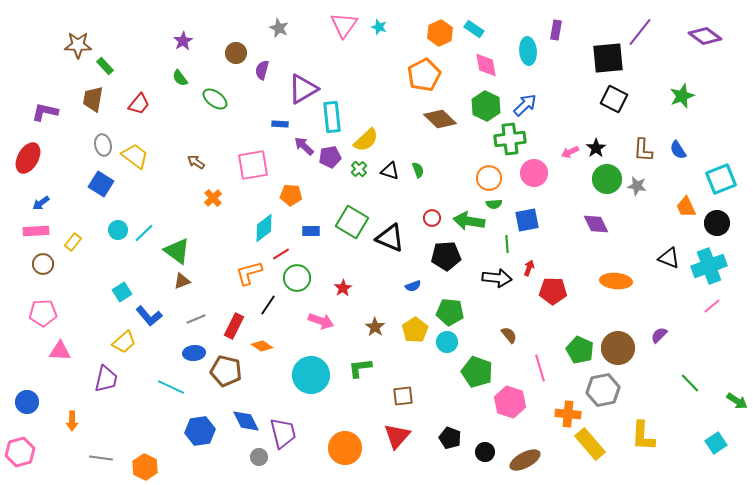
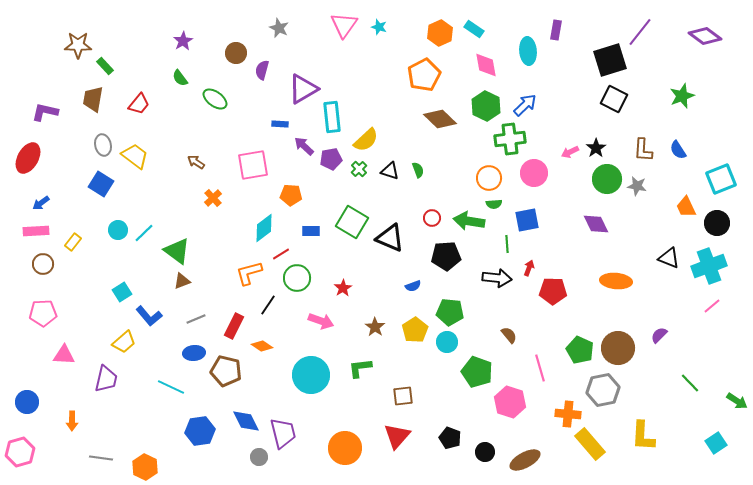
black square at (608, 58): moved 2 px right, 2 px down; rotated 12 degrees counterclockwise
purple pentagon at (330, 157): moved 1 px right, 2 px down
pink triangle at (60, 351): moved 4 px right, 4 px down
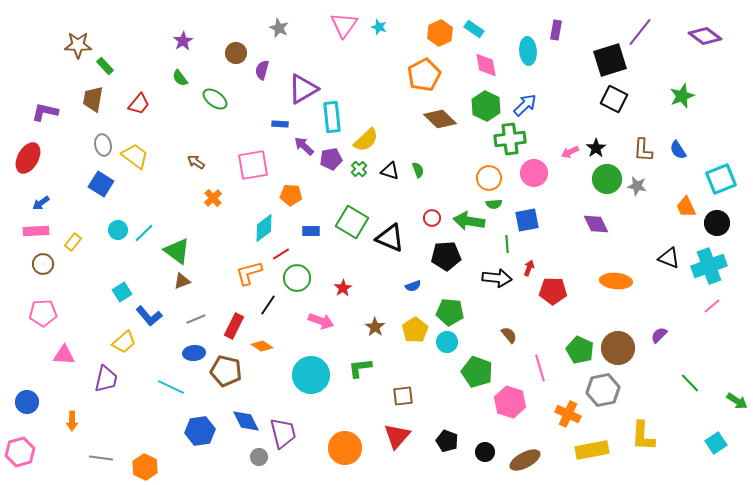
orange cross at (568, 414): rotated 20 degrees clockwise
black pentagon at (450, 438): moved 3 px left, 3 px down
yellow rectangle at (590, 444): moved 2 px right, 6 px down; rotated 60 degrees counterclockwise
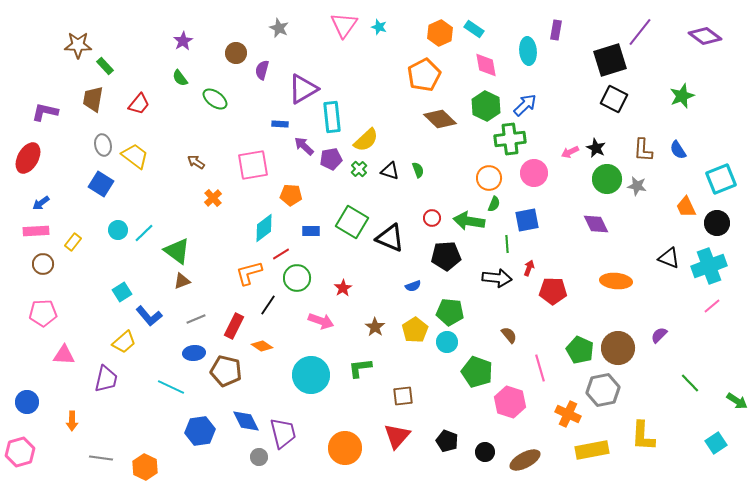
black star at (596, 148): rotated 12 degrees counterclockwise
green semicircle at (494, 204): rotated 63 degrees counterclockwise
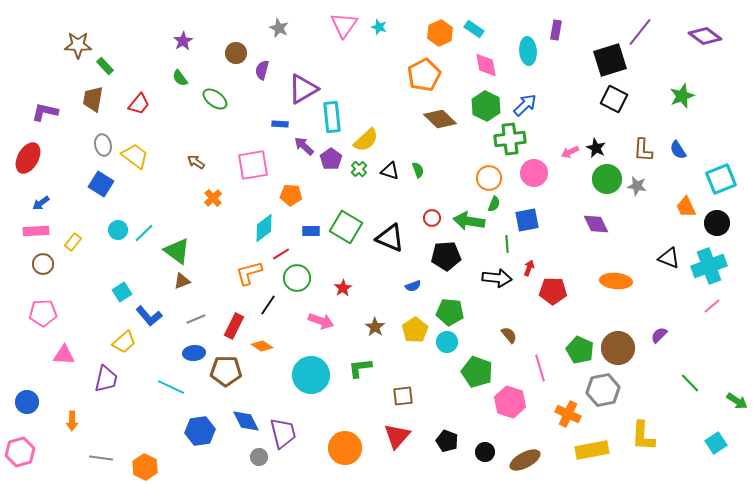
purple pentagon at (331, 159): rotated 25 degrees counterclockwise
green square at (352, 222): moved 6 px left, 5 px down
brown pentagon at (226, 371): rotated 12 degrees counterclockwise
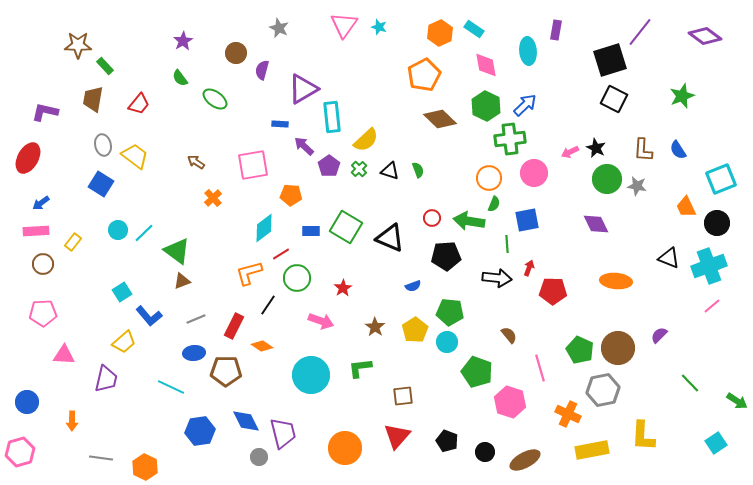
purple pentagon at (331, 159): moved 2 px left, 7 px down
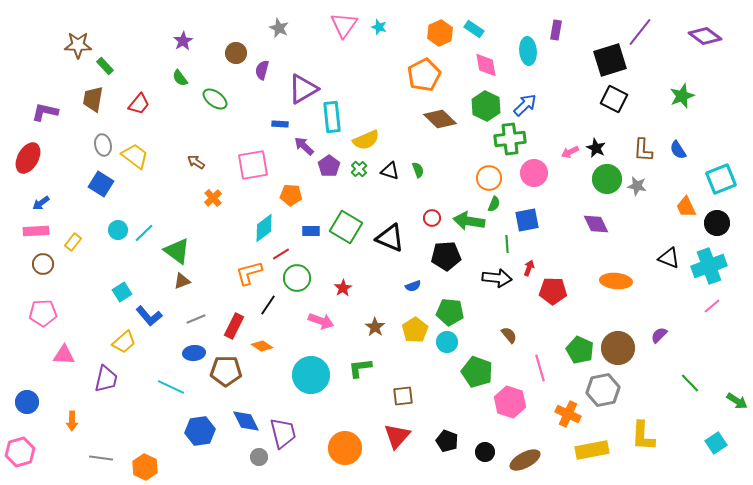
yellow semicircle at (366, 140): rotated 20 degrees clockwise
